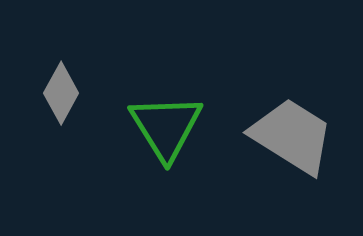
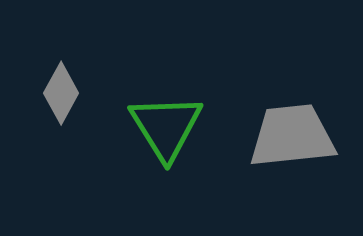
gray trapezoid: rotated 38 degrees counterclockwise
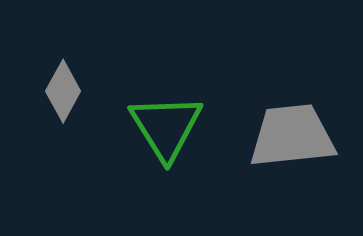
gray diamond: moved 2 px right, 2 px up
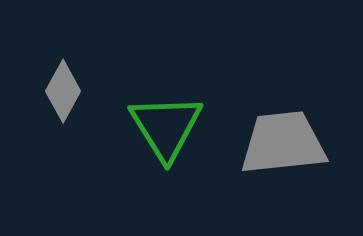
gray trapezoid: moved 9 px left, 7 px down
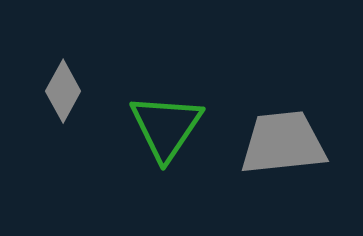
green triangle: rotated 6 degrees clockwise
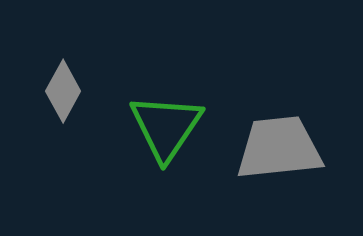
gray trapezoid: moved 4 px left, 5 px down
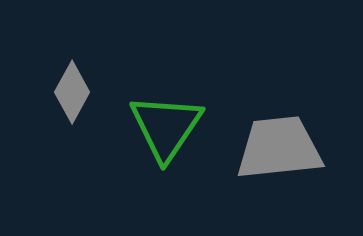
gray diamond: moved 9 px right, 1 px down
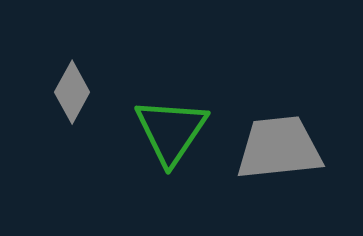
green triangle: moved 5 px right, 4 px down
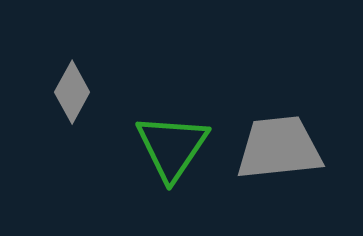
green triangle: moved 1 px right, 16 px down
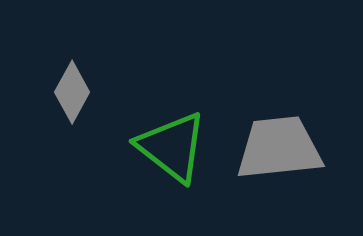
green triangle: rotated 26 degrees counterclockwise
